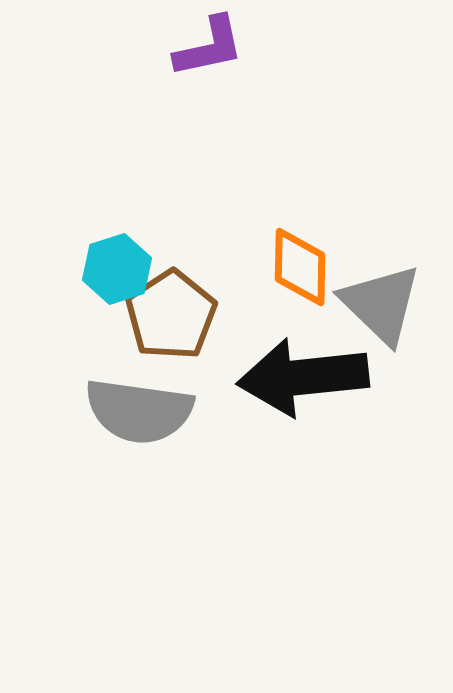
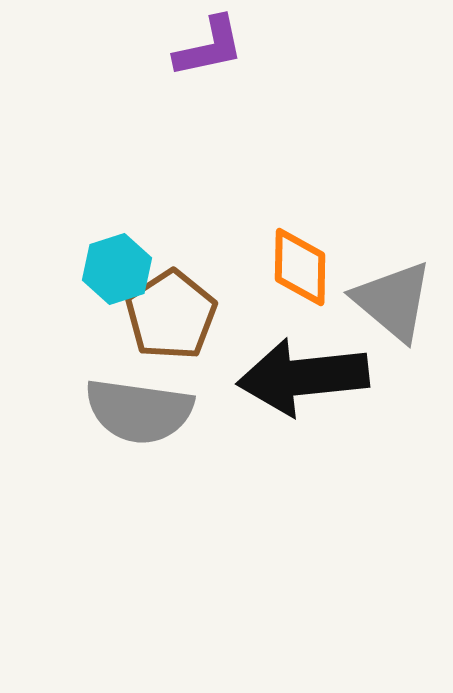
gray triangle: moved 12 px right, 3 px up; rotated 4 degrees counterclockwise
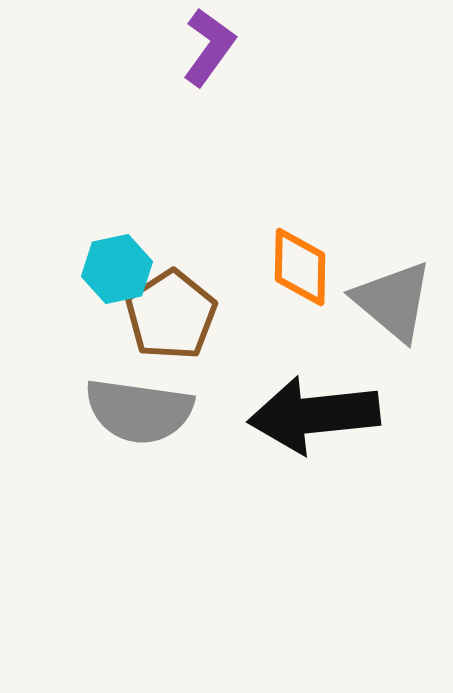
purple L-shape: rotated 42 degrees counterclockwise
cyan hexagon: rotated 6 degrees clockwise
black arrow: moved 11 px right, 38 px down
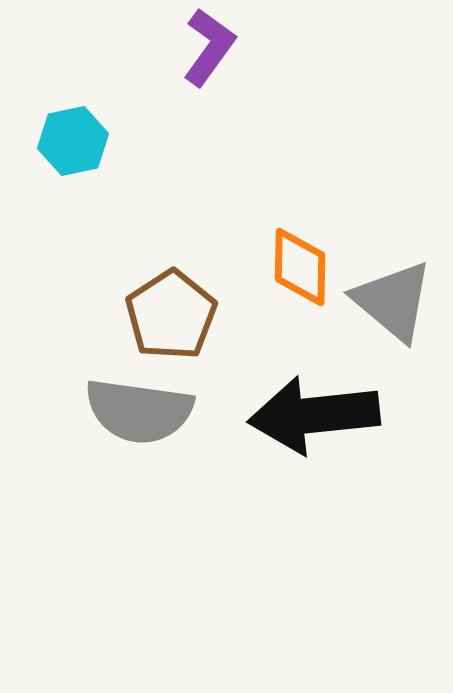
cyan hexagon: moved 44 px left, 128 px up
